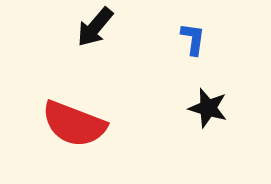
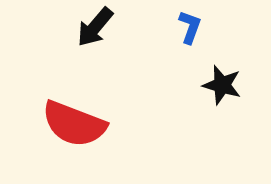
blue L-shape: moved 3 px left, 12 px up; rotated 12 degrees clockwise
black star: moved 14 px right, 23 px up
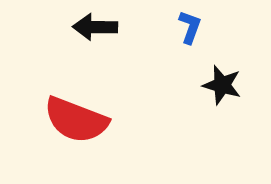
black arrow: rotated 51 degrees clockwise
red semicircle: moved 2 px right, 4 px up
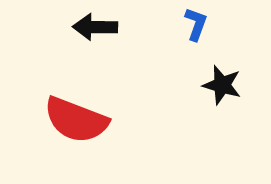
blue L-shape: moved 6 px right, 3 px up
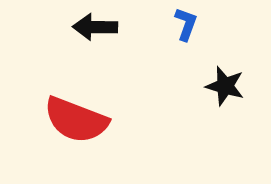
blue L-shape: moved 10 px left
black star: moved 3 px right, 1 px down
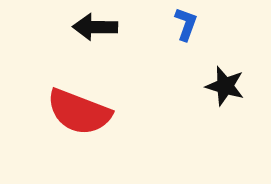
red semicircle: moved 3 px right, 8 px up
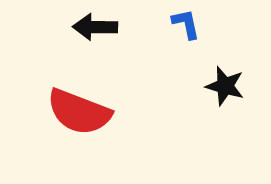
blue L-shape: rotated 32 degrees counterclockwise
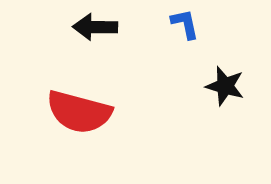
blue L-shape: moved 1 px left
red semicircle: rotated 6 degrees counterclockwise
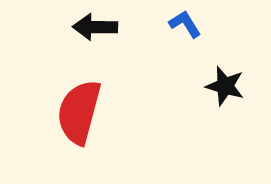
blue L-shape: rotated 20 degrees counterclockwise
red semicircle: rotated 90 degrees clockwise
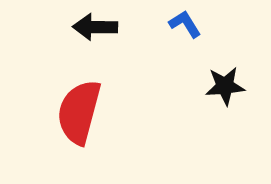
black star: rotated 21 degrees counterclockwise
